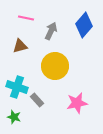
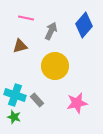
cyan cross: moved 2 px left, 8 px down
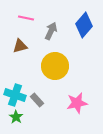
green star: moved 2 px right; rotated 16 degrees clockwise
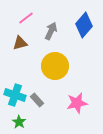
pink line: rotated 49 degrees counterclockwise
brown triangle: moved 3 px up
green star: moved 3 px right, 5 px down
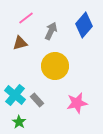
cyan cross: rotated 20 degrees clockwise
